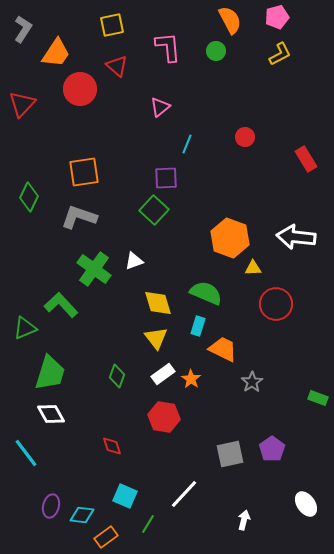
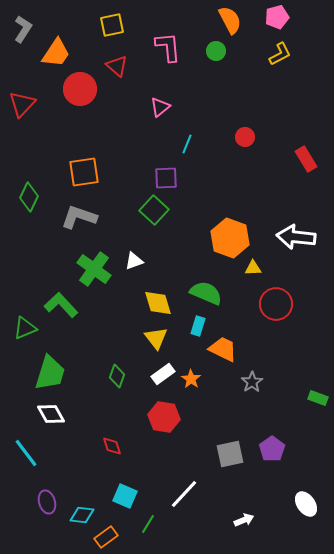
purple ellipse at (51, 506): moved 4 px left, 4 px up; rotated 30 degrees counterclockwise
white arrow at (244, 520): rotated 54 degrees clockwise
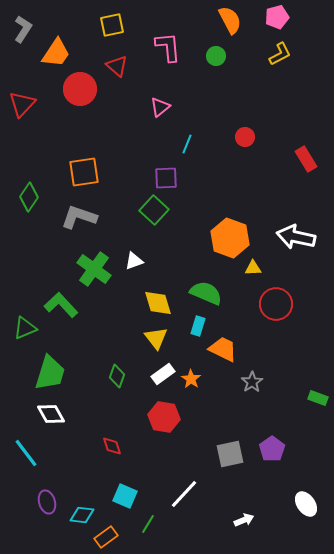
green circle at (216, 51): moved 5 px down
green diamond at (29, 197): rotated 8 degrees clockwise
white arrow at (296, 237): rotated 6 degrees clockwise
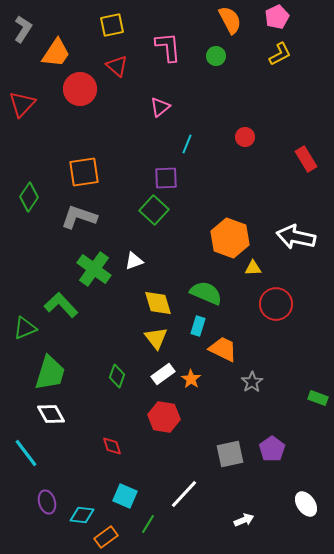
pink pentagon at (277, 17): rotated 10 degrees counterclockwise
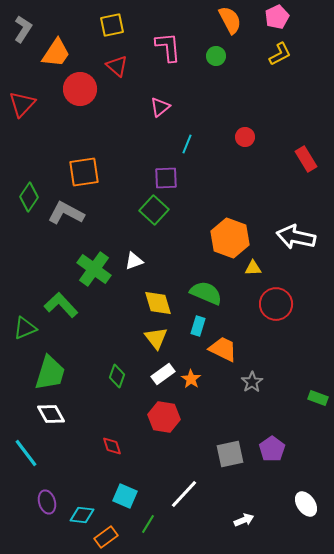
gray L-shape at (79, 217): moved 13 px left, 4 px up; rotated 9 degrees clockwise
